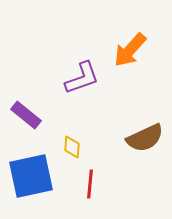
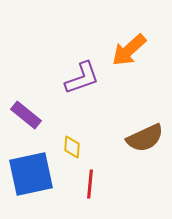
orange arrow: moved 1 px left; rotated 6 degrees clockwise
blue square: moved 2 px up
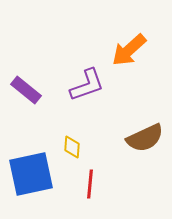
purple L-shape: moved 5 px right, 7 px down
purple rectangle: moved 25 px up
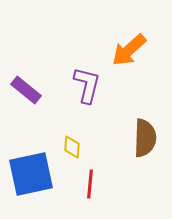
purple L-shape: rotated 57 degrees counterclockwise
brown semicircle: rotated 63 degrees counterclockwise
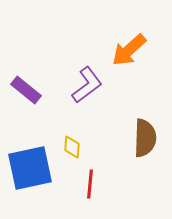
purple L-shape: rotated 39 degrees clockwise
blue square: moved 1 px left, 6 px up
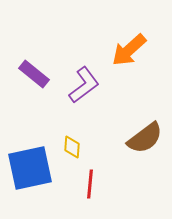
purple L-shape: moved 3 px left
purple rectangle: moved 8 px right, 16 px up
brown semicircle: rotated 51 degrees clockwise
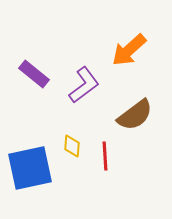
brown semicircle: moved 10 px left, 23 px up
yellow diamond: moved 1 px up
red line: moved 15 px right, 28 px up; rotated 8 degrees counterclockwise
